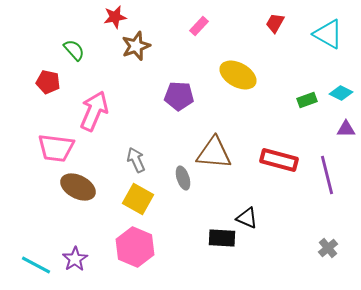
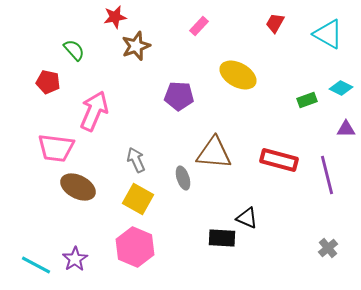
cyan diamond: moved 5 px up
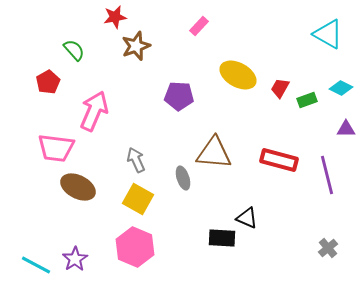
red trapezoid: moved 5 px right, 65 px down
red pentagon: rotated 30 degrees clockwise
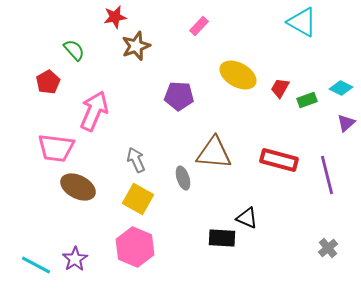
cyan triangle: moved 26 px left, 12 px up
purple triangle: moved 6 px up; rotated 42 degrees counterclockwise
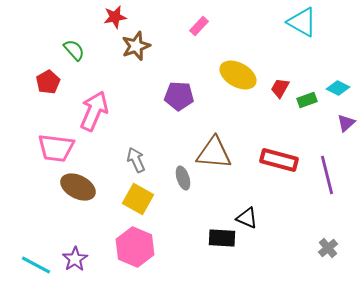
cyan diamond: moved 3 px left
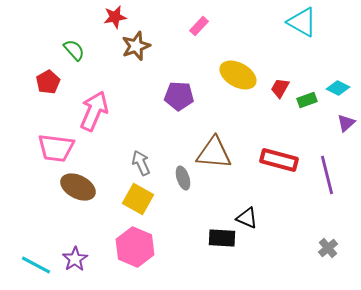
gray arrow: moved 5 px right, 3 px down
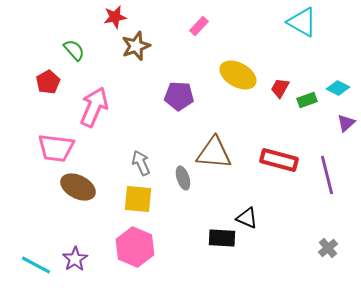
pink arrow: moved 4 px up
yellow square: rotated 24 degrees counterclockwise
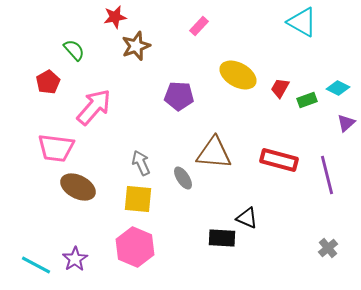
pink arrow: rotated 18 degrees clockwise
gray ellipse: rotated 15 degrees counterclockwise
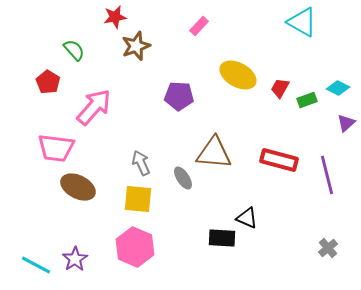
red pentagon: rotated 10 degrees counterclockwise
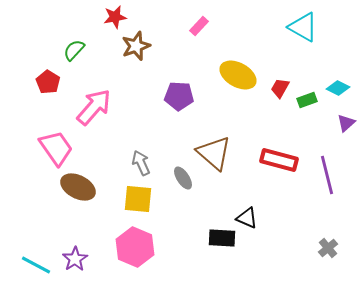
cyan triangle: moved 1 px right, 5 px down
green semicircle: rotated 95 degrees counterclockwise
pink trapezoid: rotated 132 degrees counterclockwise
brown triangle: rotated 36 degrees clockwise
